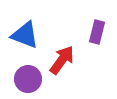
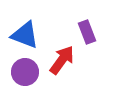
purple rectangle: moved 10 px left; rotated 35 degrees counterclockwise
purple circle: moved 3 px left, 7 px up
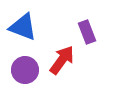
blue triangle: moved 2 px left, 8 px up
purple circle: moved 2 px up
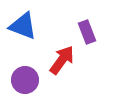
blue triangle: moved 1 px up
purple circle: moved 10 px down
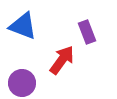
purple circle: moved 3 px left, 3 px down
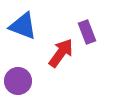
red arrow: moved 1 px left, 7 px up
purple circle: moved 4 px left, 2 px up
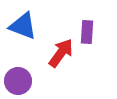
purple rectangle: rotated 25 degrees clockwise
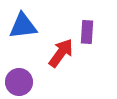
blue triangle: rotated 28 degrees counterclockwise
purple circle: moved 1 px right, 1 px down
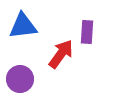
red arrow: moved 1 px down
purple circle: moved 1 px right, 3 px up
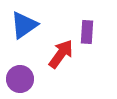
blue triangle: moved 1 px right, 1 px up; rotated 28 degrees counterclockwise
